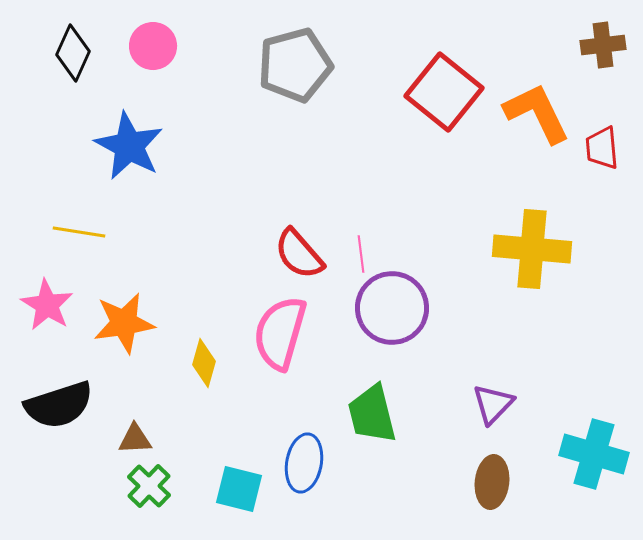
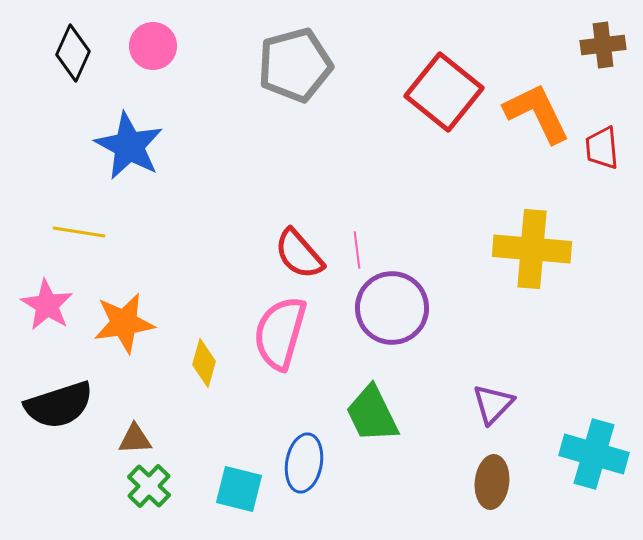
pink line: moved 4 px left, 4 px up
green trapezoid: rotated 12 degrees counterclockwise
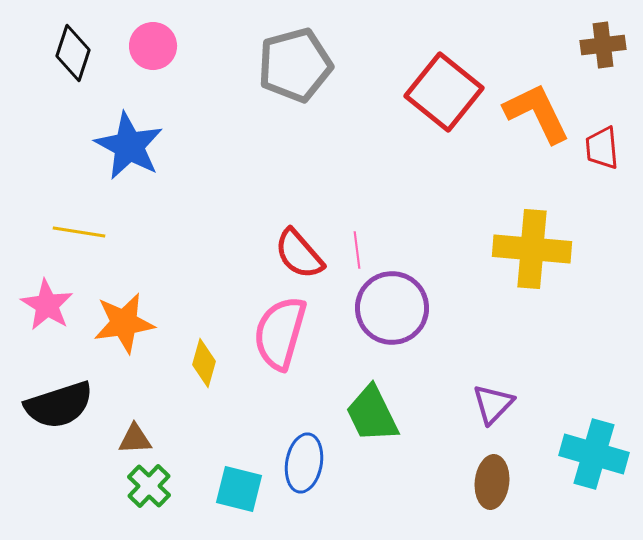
black diamond: rotated 6 degrees counterclockwise
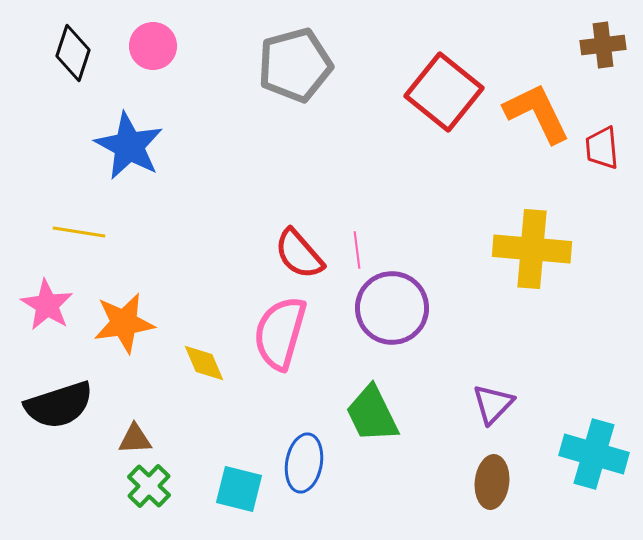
yellow diamond: rotated 39 degrees counterclockwise
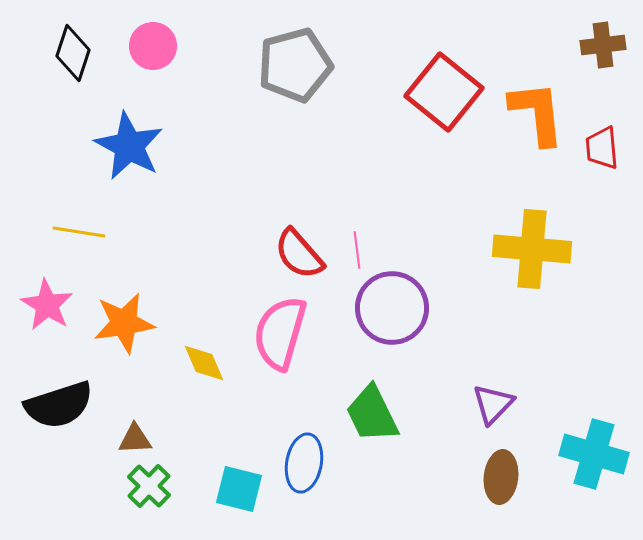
orange L-shape: rotated 20 degrees clockwise
brown ellipse: moved 9 px right, 5 px up
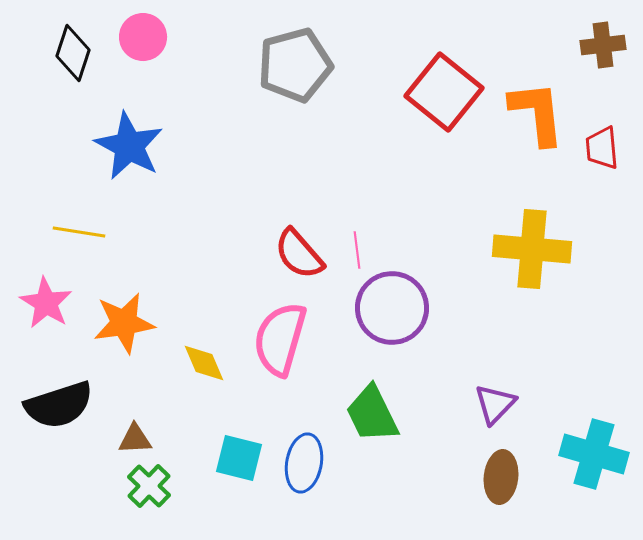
pink circle: moved 10 px left, 9 px up
pink star: moved 1 px left, 2 px up
pink semicircle: moved 6 px down
purple triangle: moved 2 px right
cyan square: moved 31 px up
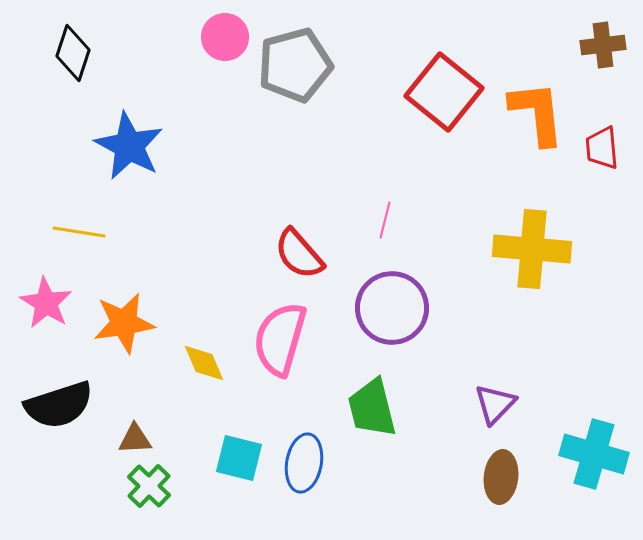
pink circle: moved 82 px right
pink line: moved 28 px right, 30 px up; rotated 21 degrees clockwise
green trapezoid: moved 6 px up; rotated 12 degrees clockwise
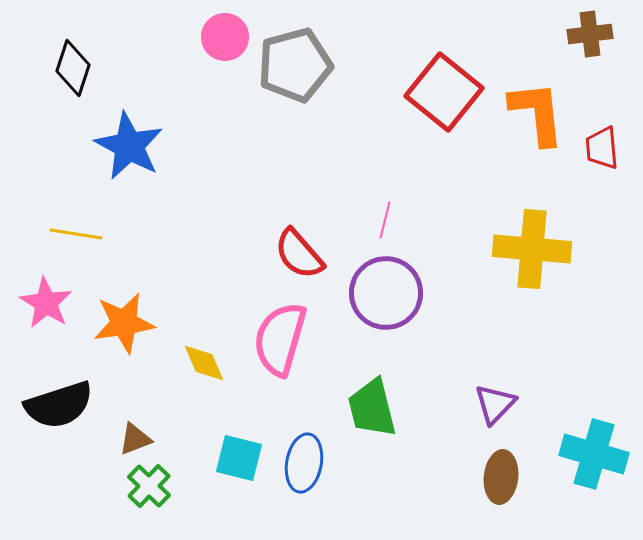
brown cross: moved 13 px left, 11 px up
black diamond: moved 15 px down
yellow line: moved 3 px left, 2 px down
purple circle: moved 6 px left, 15 px up
brown triangle: rotated 18 degrees counterclockwise
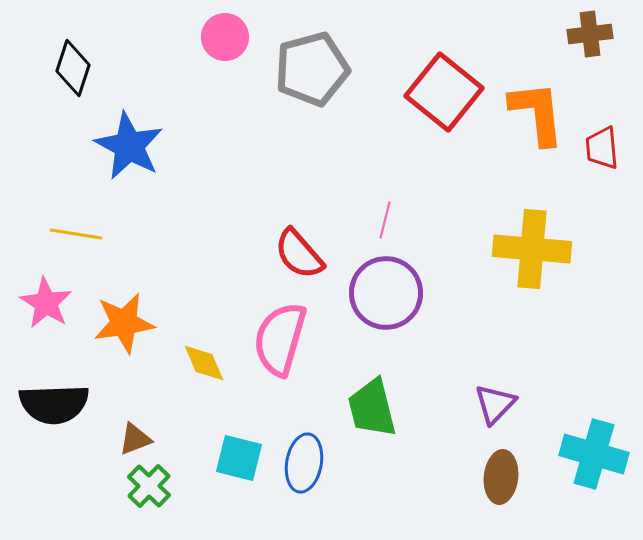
gray pentagon: moved 17 px right, 4 px down
black semicircle: moved 5 px left, 1 px up; rotated 16 degrees clockwise
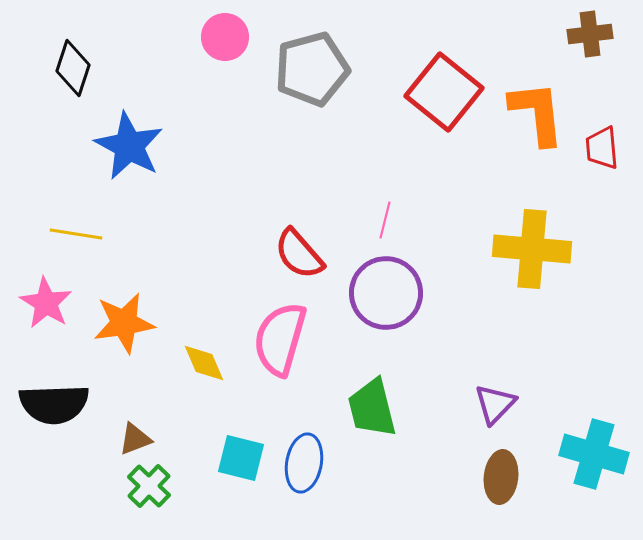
cyan square: moved 2 px right
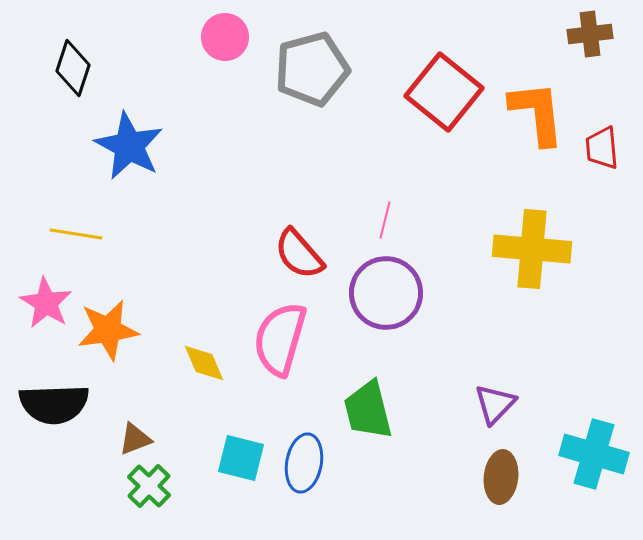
orange star: moved 16 px left, 7 px down
green trapezoid: moved 4 px left, 2 px down
